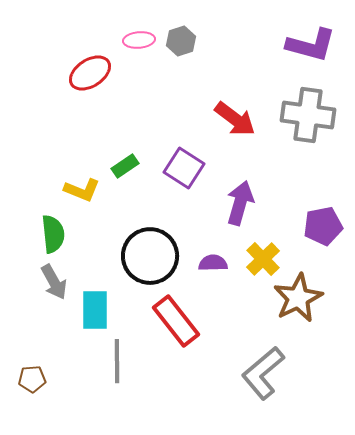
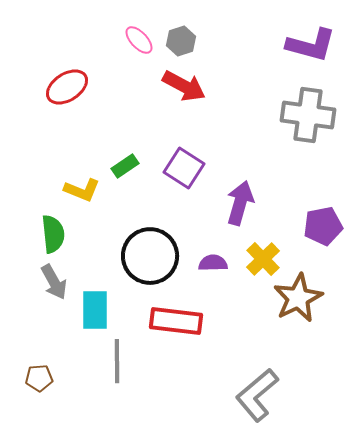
pink ellipse: rotated 52 degrees clockwise
red ellipse: moved 23 px left, 14 px down
red arrow: moved 51 px left, 33 px up; rotated 9 degrees counterclockwise
red rectangle: rotated 45 degrees counterclockwise
gray L-shape: moved 6 px left, 22 px down
brown pentagon: moved 7 px right, 1 px up
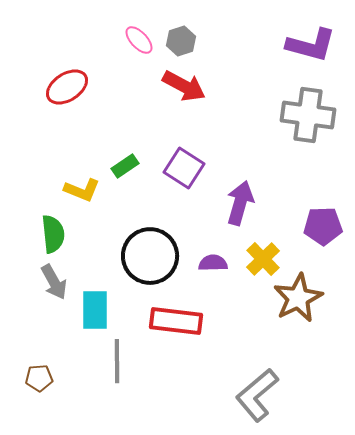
purple pentagon: rotated 9 degrees clockwise
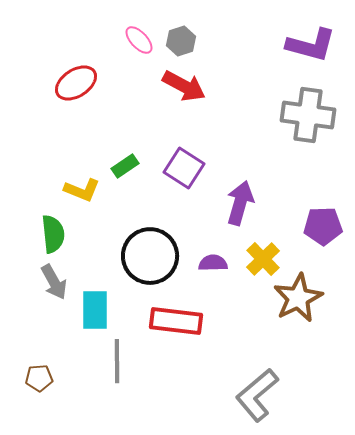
red ellipse: moved 9 px right, 4 px up
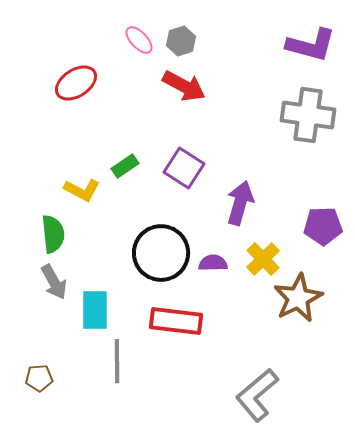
yellow L-shape: rotated 6 degrees clockwise
black circle: moved 11 px right, 3 px up
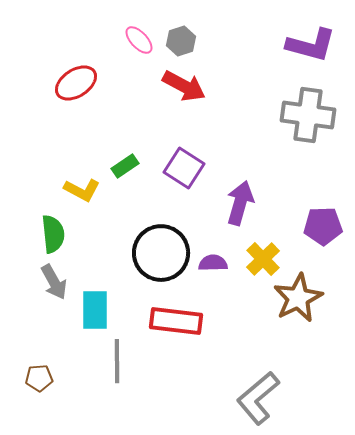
gray L-shape: moved 1 px right, 3 px down
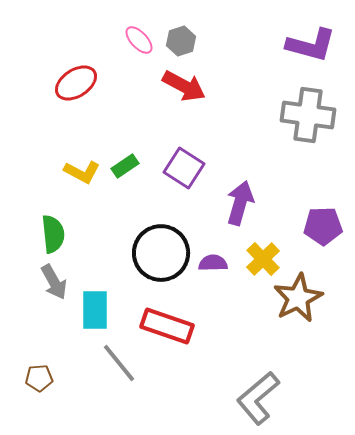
yellow L-shape: moved 18 px up
red rectangle: moved 9 px left, 5 px down; rotated 12 degrees clockwise
gray line: moved 2 px right, 2 px down; rotated 39 degrees counterclockwise
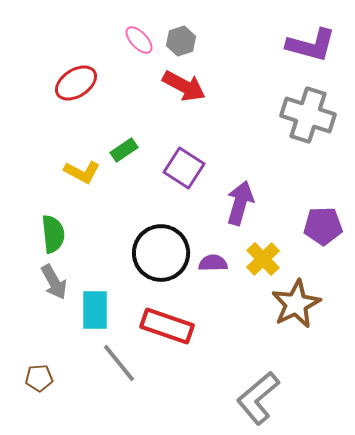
gray cross: rotated 10 degrees clockwise
green rectangle: moved 1 px left, 16 px up
brown star: moved 2 px left, 6 px down
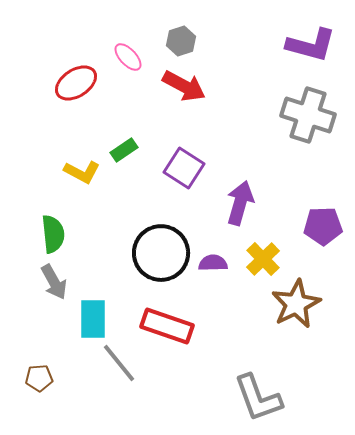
pink ellipse: moved 11 px left, 17 px down
cyan rectangle: moved 2 px left, 9 px down
gray L-shape: rotated 70 degrees counterclockwise
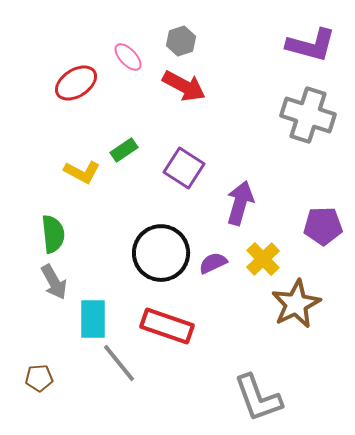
purple semicircle: rotated 24 degrees counterclockwise
